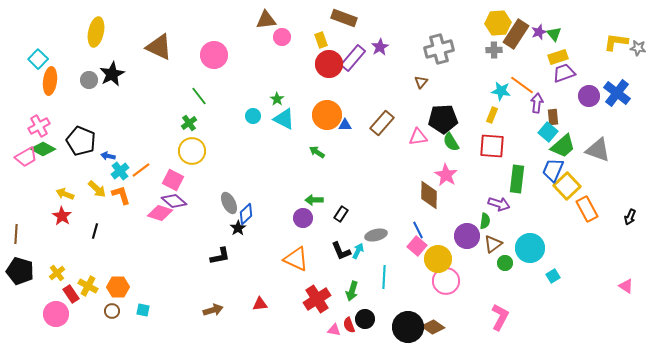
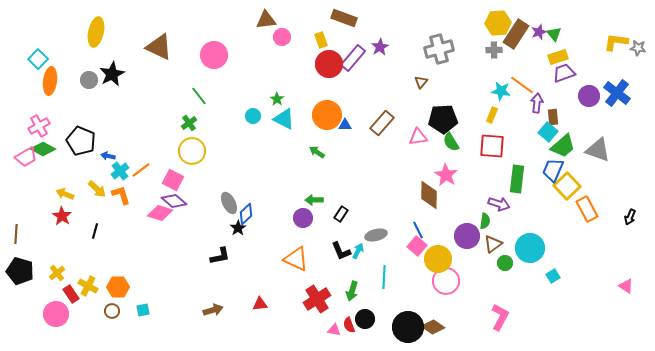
cyan square at (143, 310): rotated 24 degrees counterclockwise
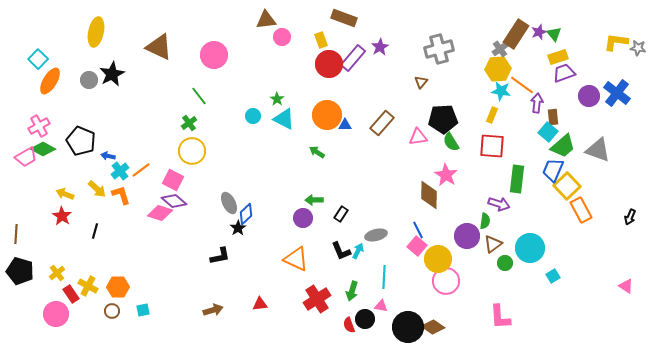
yellow hexagon at (498, 23): moved 46 px down
gray cross at (494, 50): moved 6 px right, 1 px up; rotated 35 degrees counterclockwise
orange ellipse at (50, 81): rotated 24 degrees clockwise
orange rectangle at (587, 209): moved 6 px left, 1 px down
pink L-shape at (500, 317): rotated 148 degrees clockwise
pink triangle at (334, 330): moved 47 px right, 24 px up
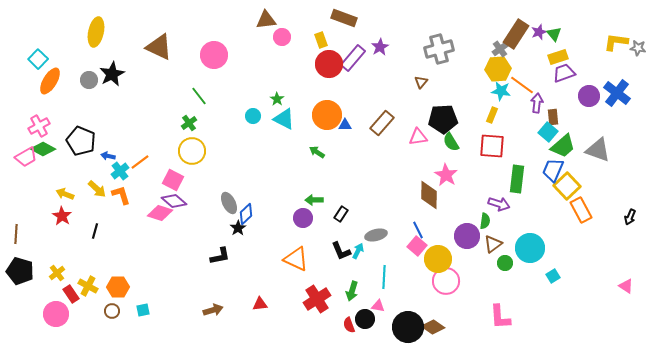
orange line at (141, 170): moved 1 px left, 8 px up
pink triangle at (381, 306): moved 3 px left
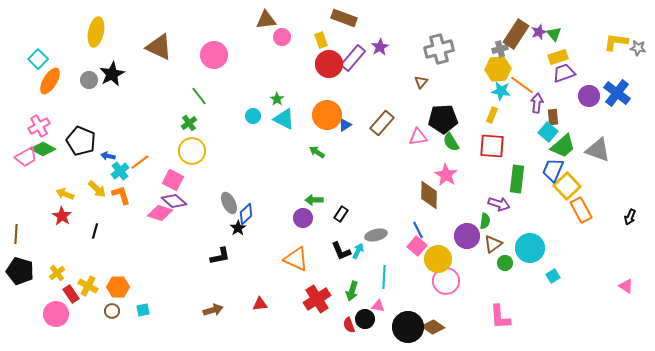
gray cross at (500, 49): rotated 21 degrees clockwise
blue triangle at (345, 125): rotated 32 degrees counterclockwise
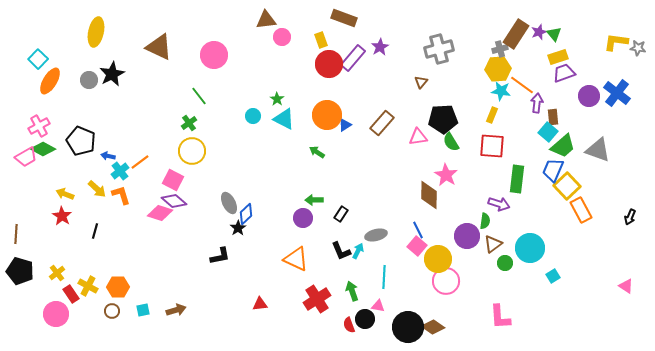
green arrow at (352, 291): rotated 144 degrees clockwise
brown arrow at (213, 310): moved 37 px left
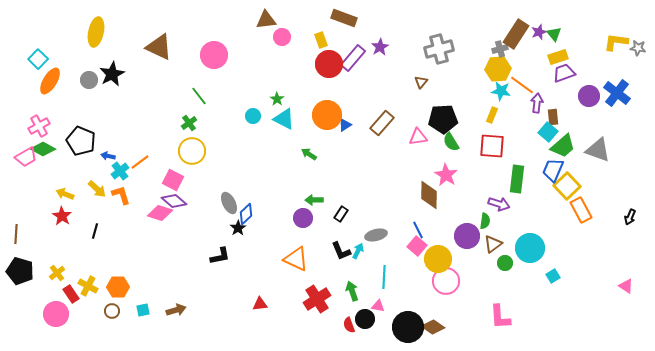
green arrow at (317, 152): moved 8 px left, 2 px down
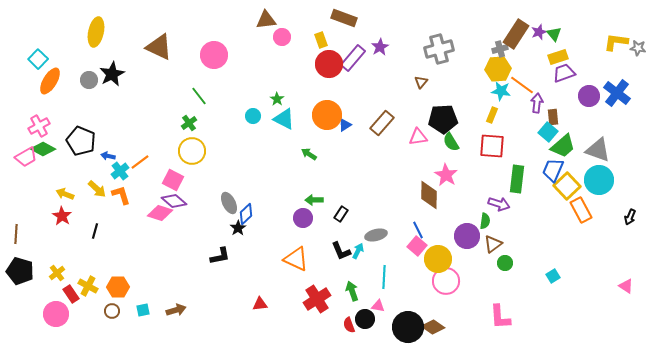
cyan circle at (530, 248): moved 69 px right, 68 px up
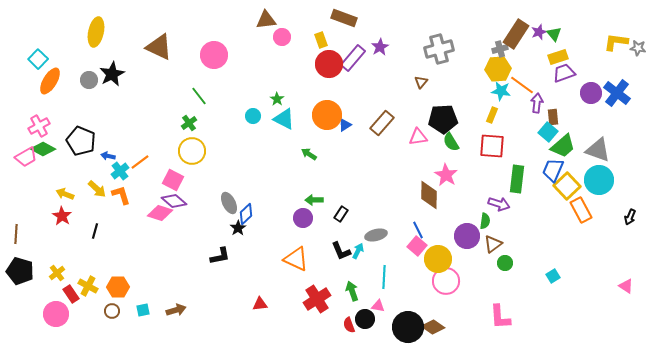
purple circle at (589, 96): moved 2 px right, 3 px up
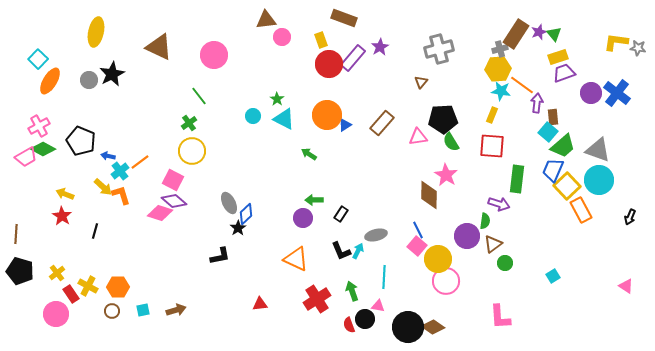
yellow arrow at (97, 189): moved 6 px right, 2 px up
